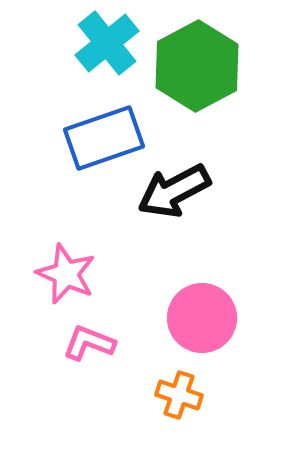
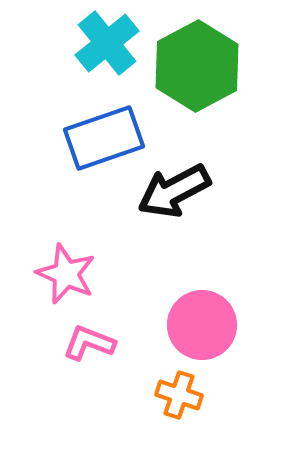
pink circle: moved 7 px down
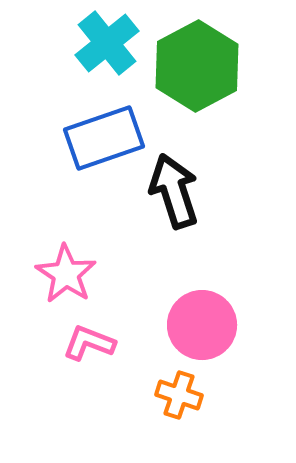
black arrow: rotated 100 degrees clockwise
pink star: rotated 10 degrees clockwise
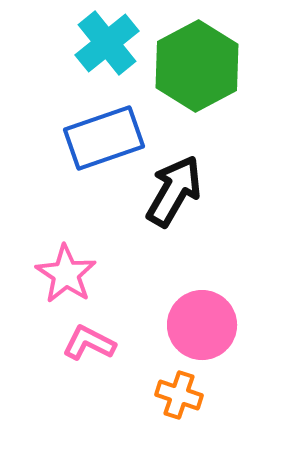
black arrow: rotated 48 degrees clockwise
pink L-shape: rotated 6 degrees clockwise
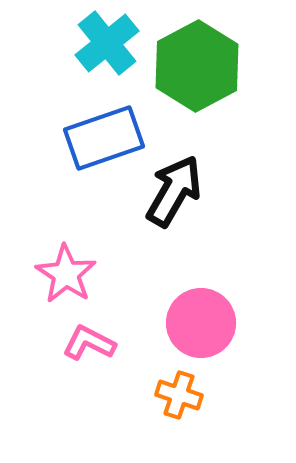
pink circle: moved 1 px left, 2 px up
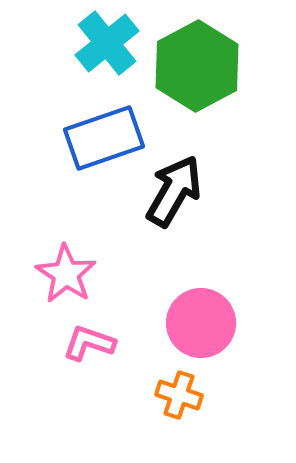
pink L-shape: rotated 8 degrees counterclockwise
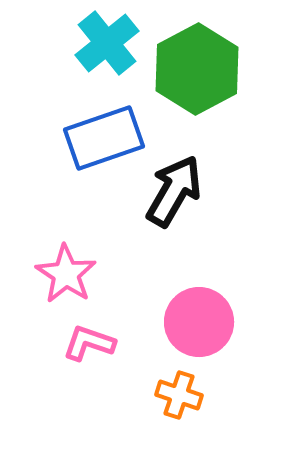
green hexagon: moved 3 px down
pink circle: moved 2 px left, 1 px up
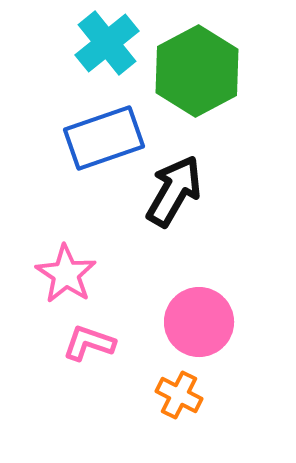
green hexagon: moved 2 px down
orange cross: rotated 9 degrees clockwise
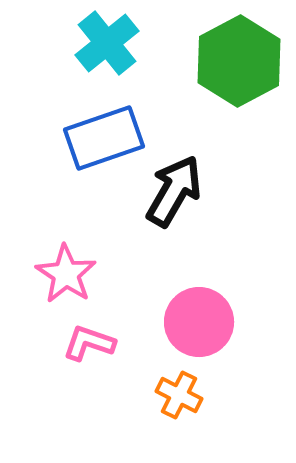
green hexagon: moved 42 px right, 10 px up
